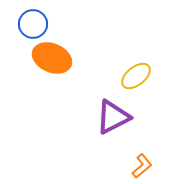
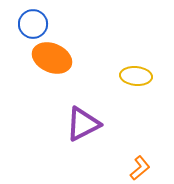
yellow ellipse: rotated 44 degrees clockwise
purple triangle: moved 30 px left, 7 px down
orange L-shape: moved 2 px left, 2 px down
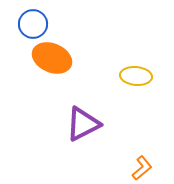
orange L-shape: moved 2 px right
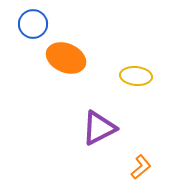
orange ellipse: moved 14 px right
purple triangle: moved 16 px right, 4 px down
orange L-shape: moved 1 px left, 1 px up
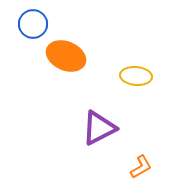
orange ellipse: moved 2 px up
orange L-shape: rotated 10 degrees clockwise
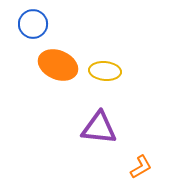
orange ellipse: moved 8 px left, 9 px down
yellow ellipse: moved 31 px left, 5 px up
purple triangle: rotated 33 degrees clockwise
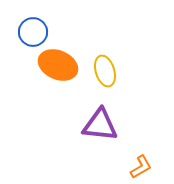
blue circle: moved 8 px down
yellow ellipse: rotated 68 degrees clockwise
purple triangle: moved 1 px right, 3 px up
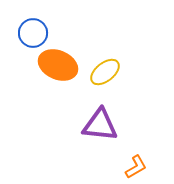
blue circle: moved 1 px down
yellow ellipse: moved 1 px down; rotated 68 degrees clockwise
orange L-shape: moved 5 px left
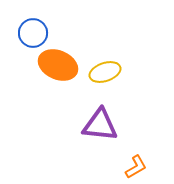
yellow ellipse: rotated 20 degrees clockwise
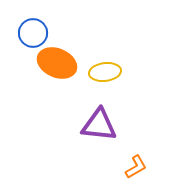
orange ellipse: moved 1 px left, 2 px up
yellow ellipse: rotated 12 degrees clockwise
purple triangle: moved 1 px left
